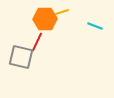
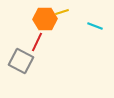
gray square: moved 4 px down; rotated 15 degrees clockwise
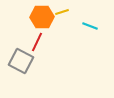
orange hexagon: moved 3 px left, 2 px up
cyan line: moved 5 px left
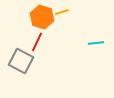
orange hexagon: rotated 20 degrees clockwise
cyan line: moved 6 px right, 17 px down; rotated 28 degrees counterclockwise
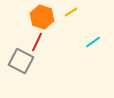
yellow line: moved 9 px right; rotated 16 degrees counterclockwise
cyan line: moved 3 px left, 1 px up; rotated 28 degrees counterclockwise
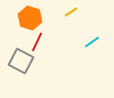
orange hexagon: moved 12 px left, 1 px down
cyan line: moved 1 px left
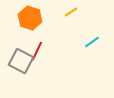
red line: moved 9 px down
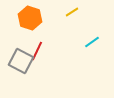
yellow line: moved 1 px right
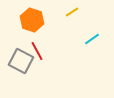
orange hexagon: moved 2 px right, 2 px down
cyan line: moved 3 px up
red line: rotated 54 degrees counterclockwise
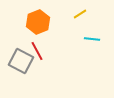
yellow line: moved 8 px right, 2 px down
orange hexagon: moved 6 px right, 2 px down; rotated 20 degrees clockwise
cyan line: rotated 42 degrees clockwise
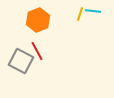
yellow line: rotated 40 degrees counterclockwise
orange hexagon: moved 2 px up
cyan line: moved 1 px right, 28 px up
